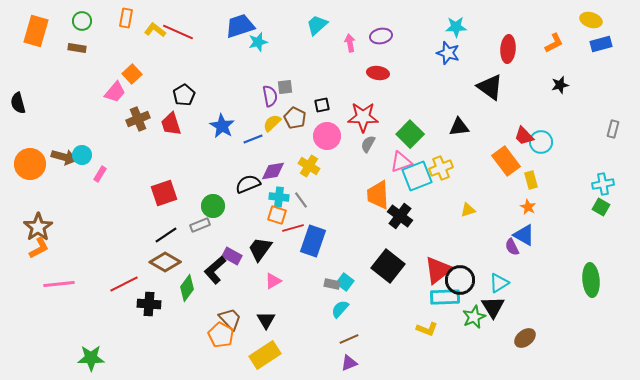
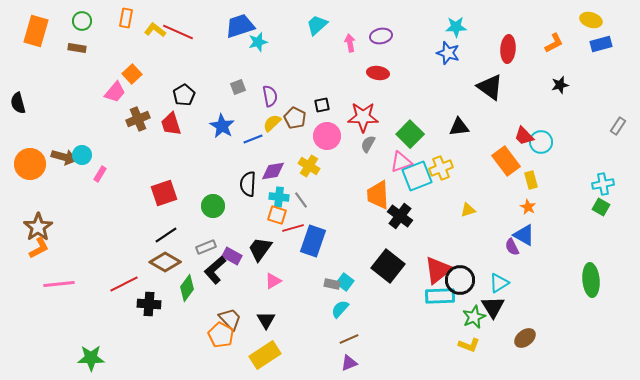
gray square at (285, 87): moved 47 px left; rotated 14 degrees counterclockwise
gray rectangle at (613, 129): moved 5 px right, 3 px up; rotated 18 degrees clockwise
black semicircle at (248, 184): rotated 65 degrees counterclockwise
gray rectangle at (200, 225): moved 6 px right, 22 px down
cyan rectangle at (445, 297): moved 5 px left, 1 px up
yellow L-shape at (427, 329): moved 42 px right, 16 px down
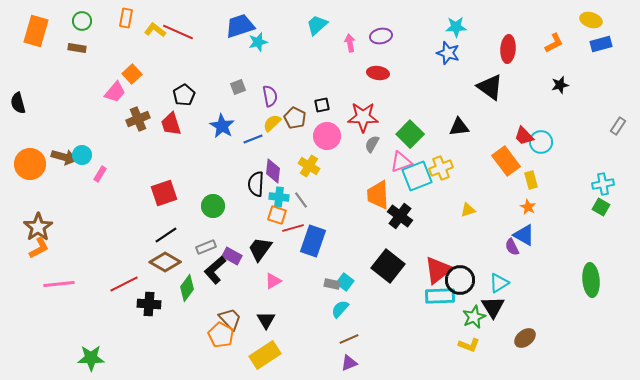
gray semicircle at (368, 144): moved 4 px right
purple diamond at (273, 171): rotated 75 degrees counterclockwise
black semicircle at (248, 184): moved 8 px right
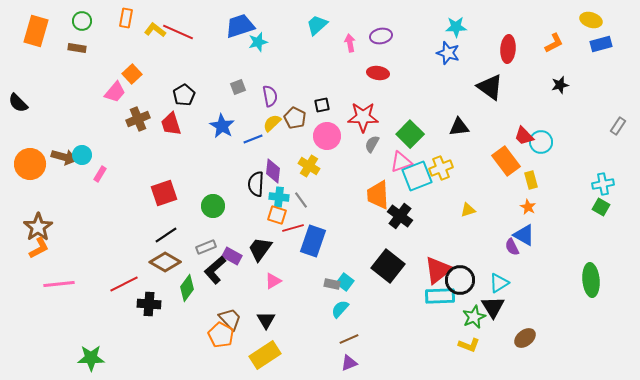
black semicircle at (18, 103): rotated 30 degrees counterclockwise
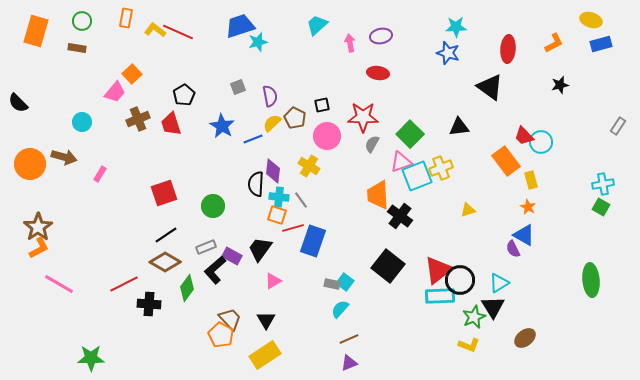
cyan circle at (82, 155): moved 33 px up
purple semicircle at (512, 247): moved 1 px right, 2 px down
pink line at (59, 284): rotated 36 degrees clockwise
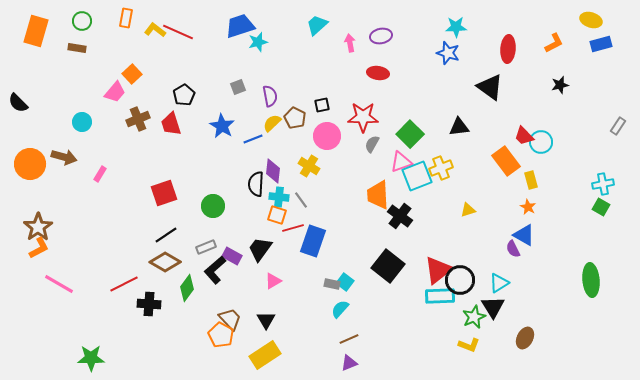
brown ellipse at (525, 338): rotated 25 degrees counterclockwise
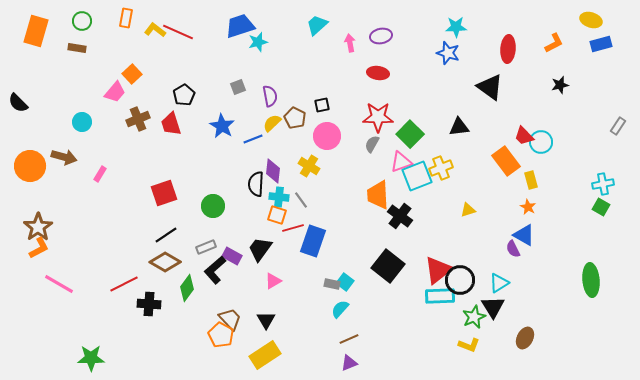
red star at (363, 117): moved 15 px right
orange circle at (30, 164): moved 2 px down
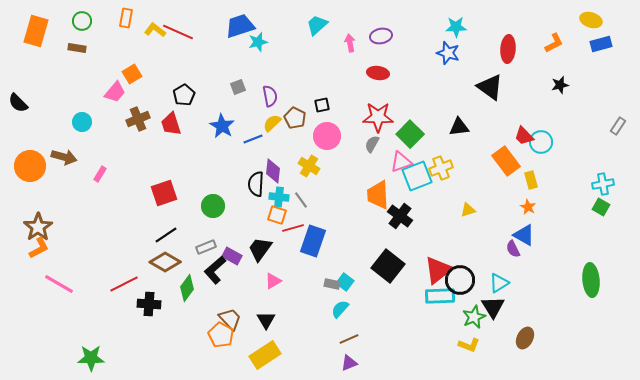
orange square at (132, 74): rotated 12 degrees clockwise
